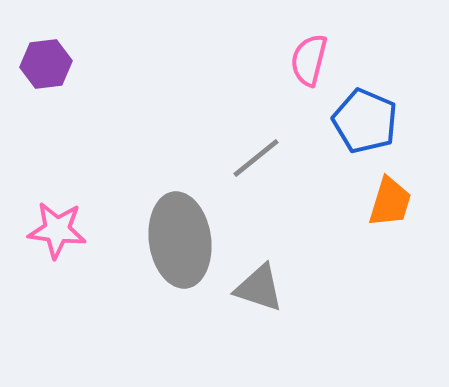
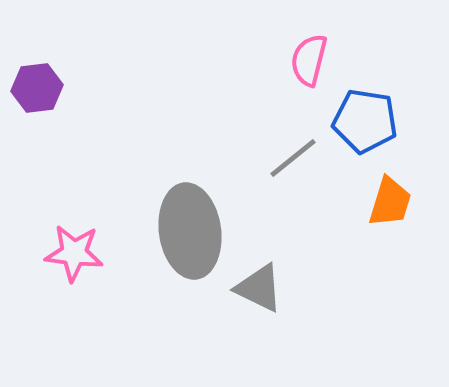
purple hexagon: moved 9 px left, 24 px down
blue pentagon: rotated 14 degrees counterclockwise
gray line: moved 37 px right
pink star: moved 17 px right, 23 px down
gray ellipse: moved 10 px right, 9 px up
gray triangle: rotated 8 degrees clockwise
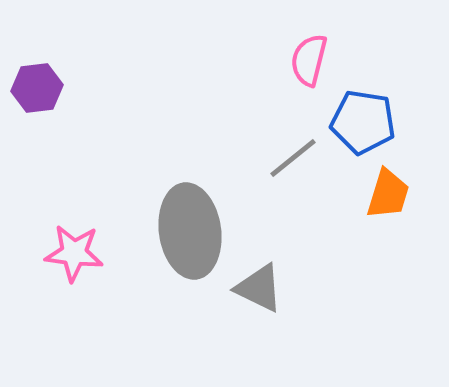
blue pentagon: moved 2 px left, 1 px down
orange trapezoid: moved 2 px left, 8 px up
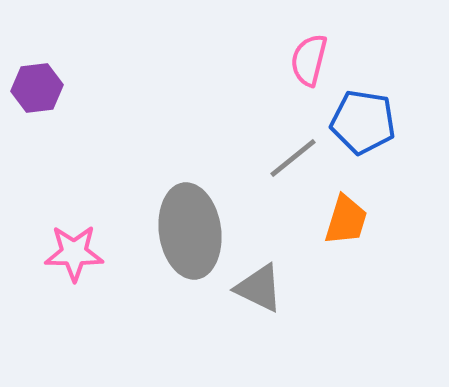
orange trapezoid: moved 42 px left, 26 px down
pink star: rotated 6 degrees counterclockwise
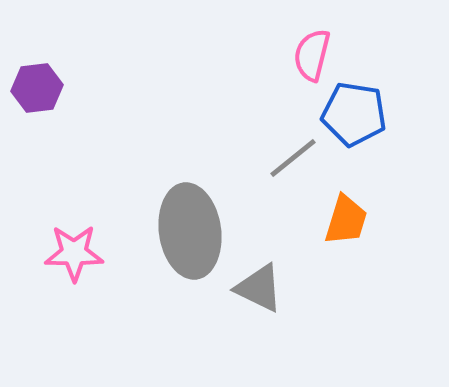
pink semicircle: moved 3 px right, 5 px up
blue pentagon: moved 9 px left, 8 px up
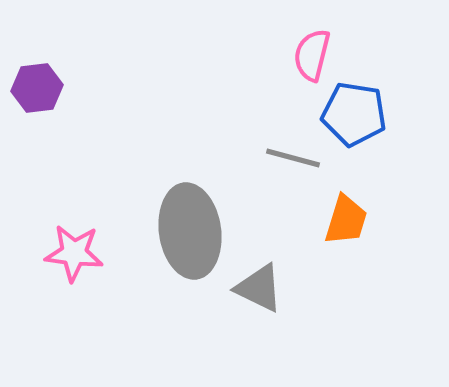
gray line: rotated 54 degrees clockwise
pink star: rotated 6 degrees clockwise
